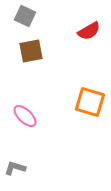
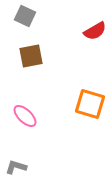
red semicircle: moved 6 px right
brown square: moved 5 px down
orange square: moved 2 px down
gray L-shape: moved 1 px right, 1 px up
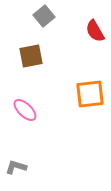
gray square: moved 19 px right; rotated 25 degrees clockwise
red semicircle: rotated 90 degrees clockwise
orange square: moved 10 px up; rotated 24 degrees counterclockwise
pink ellipse: moved 6 px up
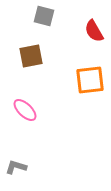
gray square: rotated 35 degrees counterclockwise
red semicircle: moved 1 px left
orange square: moved 14 px up
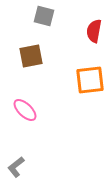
red semicircle: rotated 40 degrees clockwise
gray L-shape: rotated 55 degrees counterclockwise
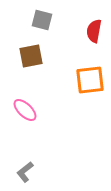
gray square: moved 2 px left, 4 px down
gray L-shape: moved 9 px right, 5 px down
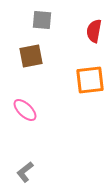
gray square: rotated 10 degrees counterclockwise
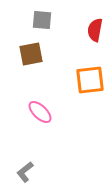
red semicircle: moved 1 px right, 1 px up
brown square: moved 2 px up
pink ellipse: moved 15 px right, 2 px down
